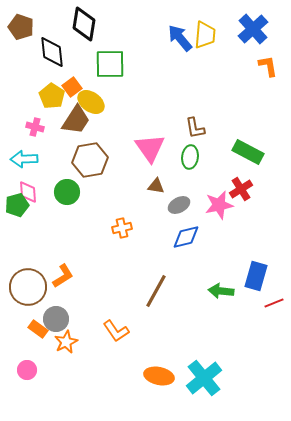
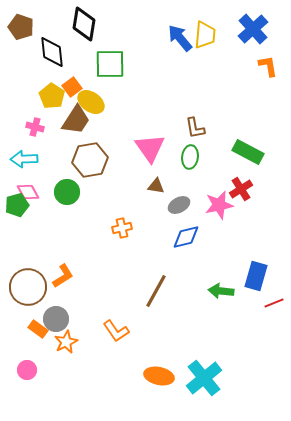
pink diamond at (28, 192): rotated 25 degrees counterclockwise
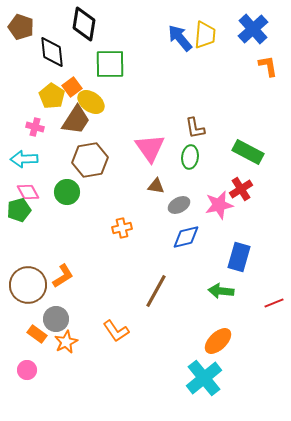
green pentagon at (17, 205): moved 2 px right, 5 px down
blue rectangle at (256, 276): moved 17 px left, 19 px up
brown circle at (28, 287): moved 2 px up
orange rectangle at (38, 329): moved 1 px left, 5 px down
orange ellipse at (159, 376): moved 59 px right, 35 px up; rotated 56 degrees counterclockwise
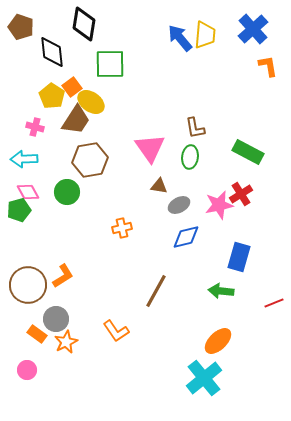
brown triangle at (156, 186): moved 3 px right
red cross at (241, 189): moved 5 px down
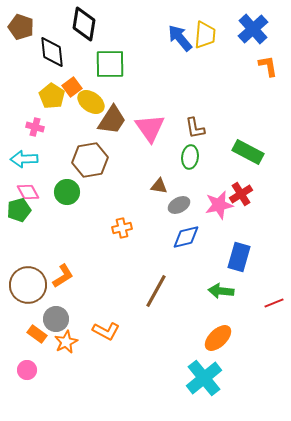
brown trapezoid at (76, 120): moved 36 px right
pink triangle at (150, 148): moved 20 px up
orange L-shape at (116, 331): moved 10 px left; rotated 28 degrees counterclockwise
orange ellipse at (218, 341): moved 3 px up
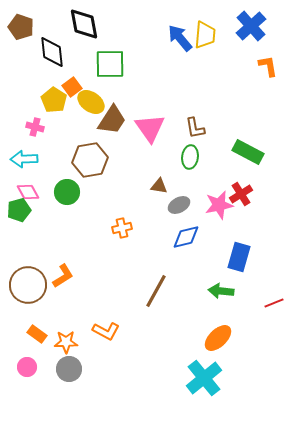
black diamond at (84, 24): rotated 20 degrees counterclockwise
blue cross at (253, 29): moved 2 px left, 3 px up
yellow pentagon at (52, 96): moved 2 px right, 4 px down
gray circle at (56, 319): moved 13 px right, 50 px down
orange star at (66, 342): rotated 25 degrees clockwise
pink circle at (27, 370): moved 3 px up
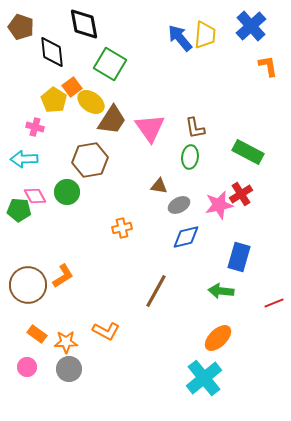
green square at (110, 64): rotated 32 degrees clockwise
pink diamond at (28, 192): moved 7 px right, 4 px down
green pentagon at (19, 210): rotated 20 degrees clockwise
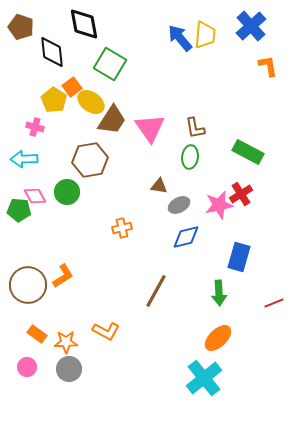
green arrow at (221, 291): moved 2 px left, 2 px down; rotated 100 degrees counterclockwise
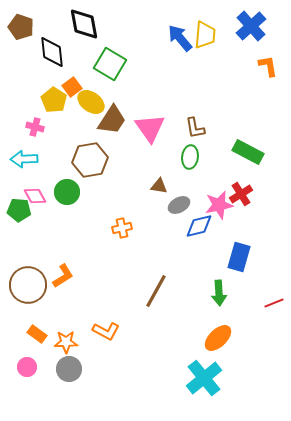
blue diamond at (186, 237): moved 13 px right, 11 px up
